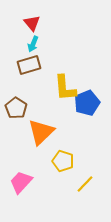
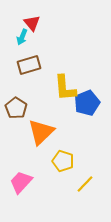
cyan arrow: moved 11 px left, 7 px up
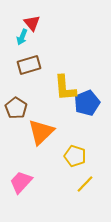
yellow pentagon: moved 12 px right, 5 px up
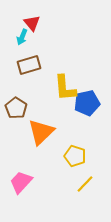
blue pentagon: rotated 10 degrees clockwise
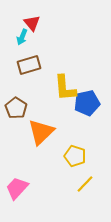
pink trapezoid: moved 4 px left, 6 px down
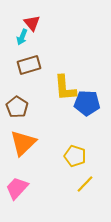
blue pentagon: rotated 15 degrees clockwise
brown pentagon: moved 1 px right, 1 px up
orange triangle: moved 18 px left, 11 px down
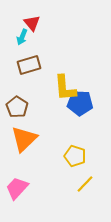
blue pentagon: moved 7 px left
orange triangle: moved 1 px right, 4 px up
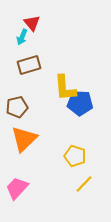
brown pentagon: rotated 25 degrees clockwise
yellow line: moved 1 px left
